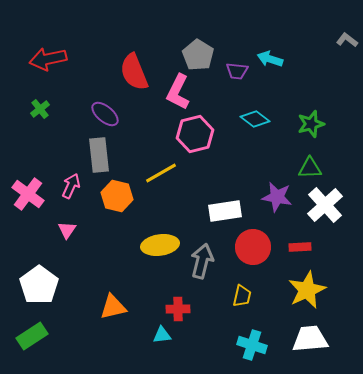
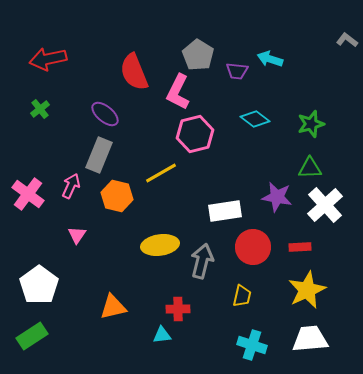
gray rectangle: rotated 28 degrees clockwise
pink triangle: moved 10 px right, 5 px down
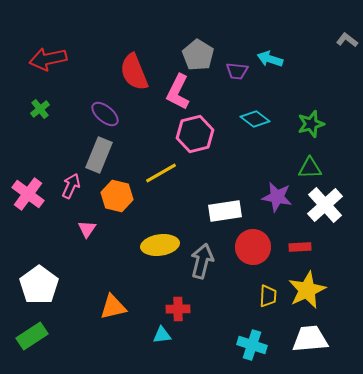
pink triangle: moved 10 px right, 6 px up
yellow trapezoid: moved 26 px right; rotated 10 degrees counterclockwise
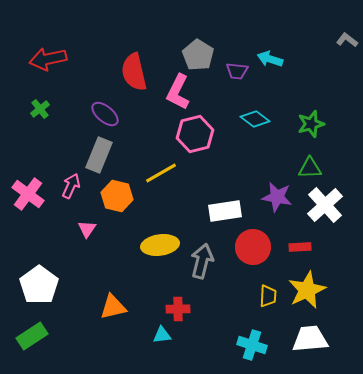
red semicircle: rotated 9 degrees clockwise
